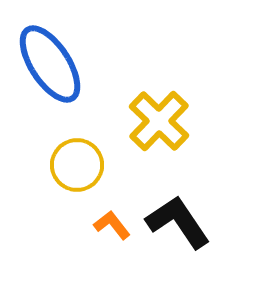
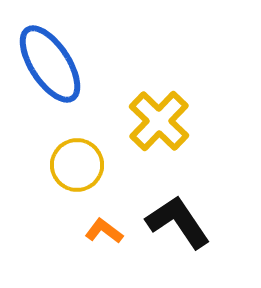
orange L-shape: moved 8 px left, 6 px down; rotated 15 degrees counterclockwise
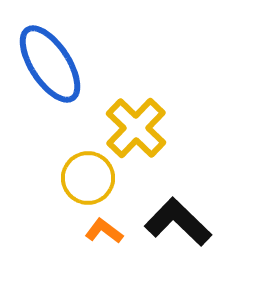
yellow cross: moved 23 px left, 7 px down
yellow circle: moved 11 px right, 13 px down
black L-shape: rotated 12 degrees counterclockwise
